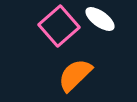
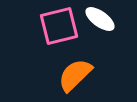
pink square: rotated 27 degrees clockwise
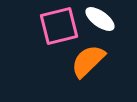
orange semicircle: moved 13 px right, 14 px up
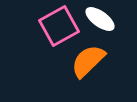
pink square: rotated 15 degrees counterclockwise
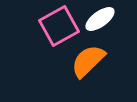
white ellipse: rotated 72 degrees counterclockwise
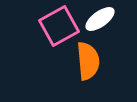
orange semicircle: rotated 129 degrees clockwise
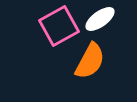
orange semicircle: moved 2 px right; rotated 33 degrees clockwise
